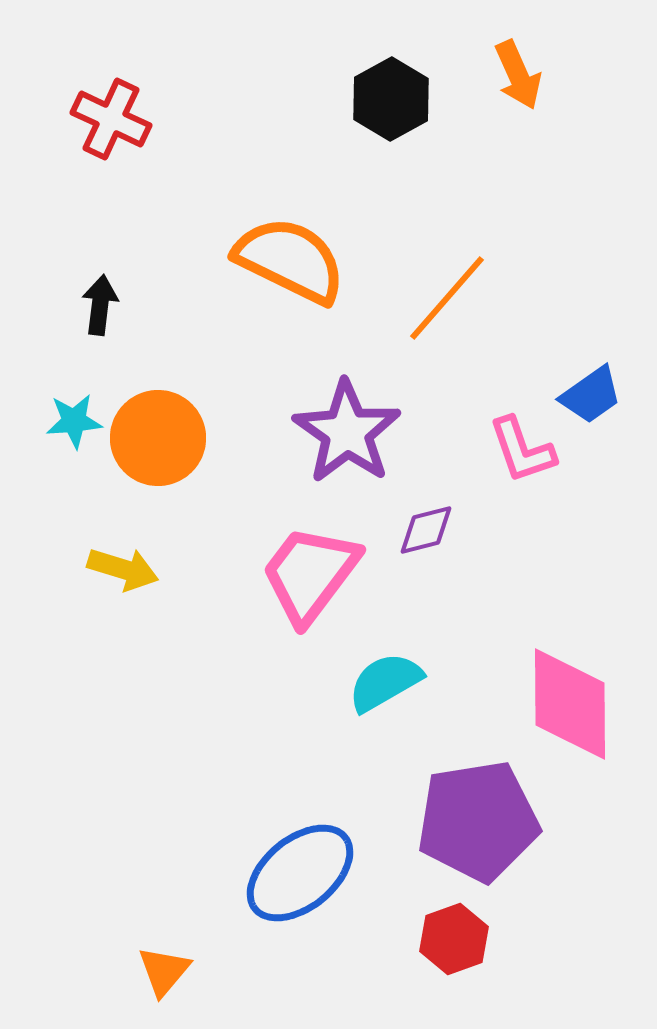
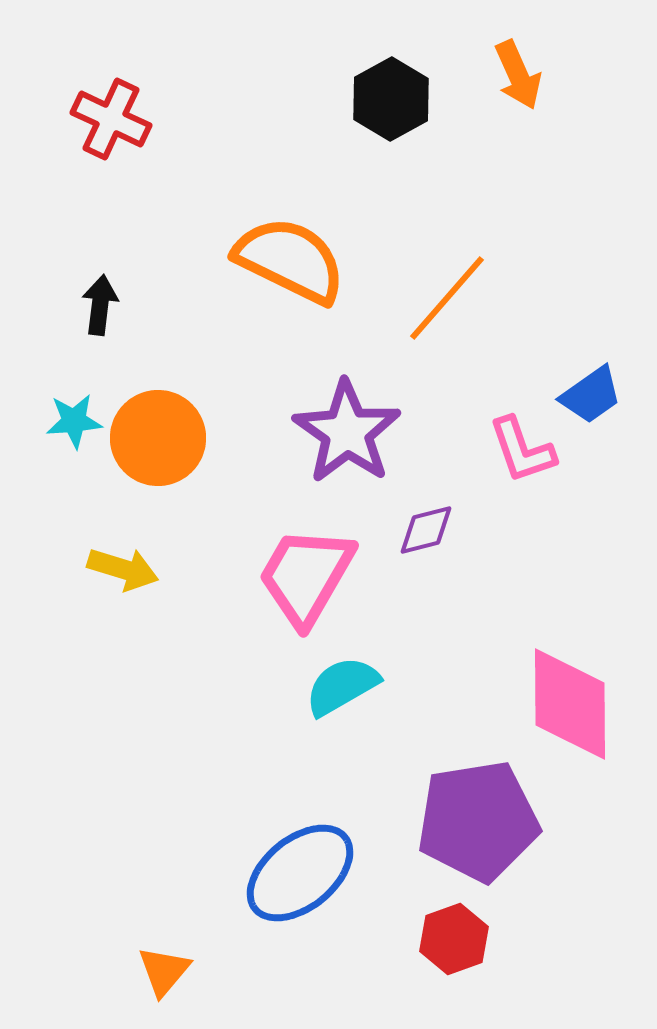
pink trapezoid: moved 4 px left, 2 px down; rotated 7 degrees counterclockwise
cyan semicircle: moved 43 px left, 4 px down
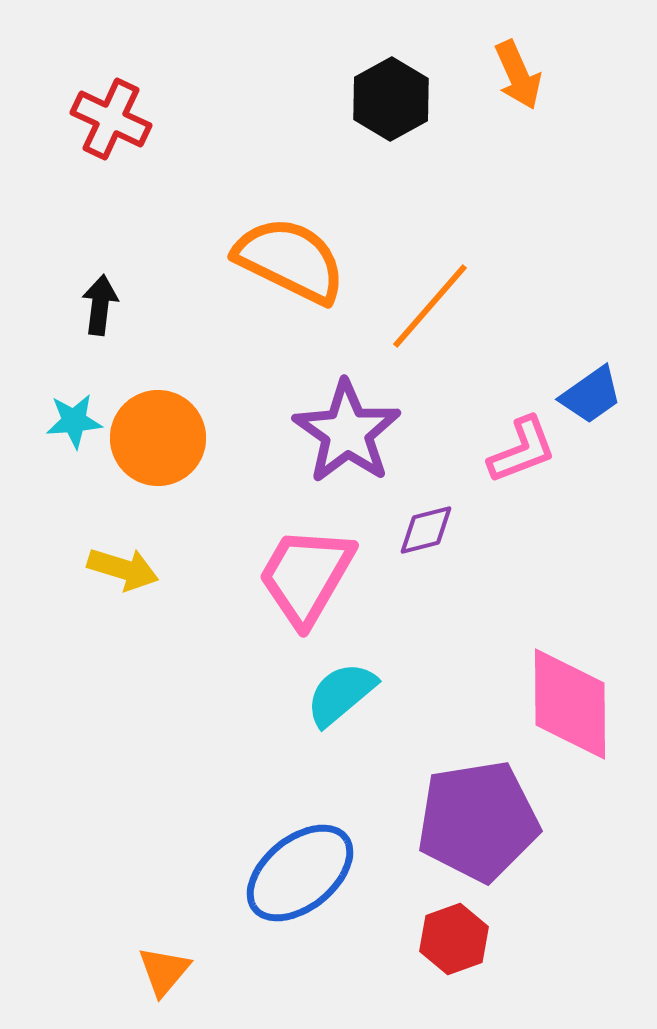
orange line: moved 17 px left, 8 px down
pink L-shape: rotated 92 degrees counterclockwise
cyan semicircle: moved 1 px left, 8 px down; rotated 10 degrees counterclockwise
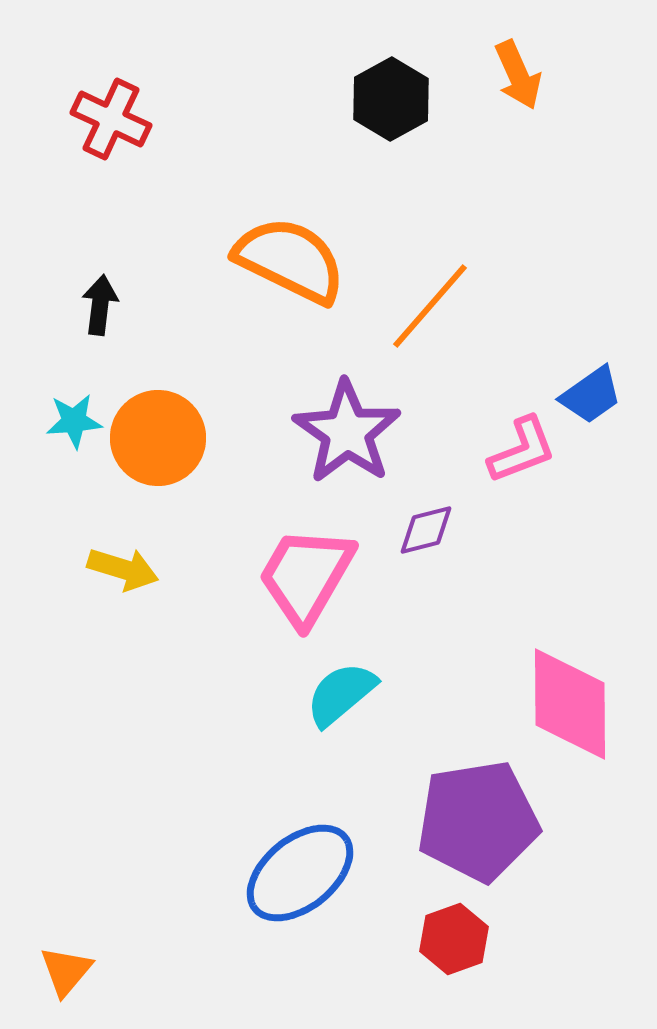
orange triangle: moved 98 px left
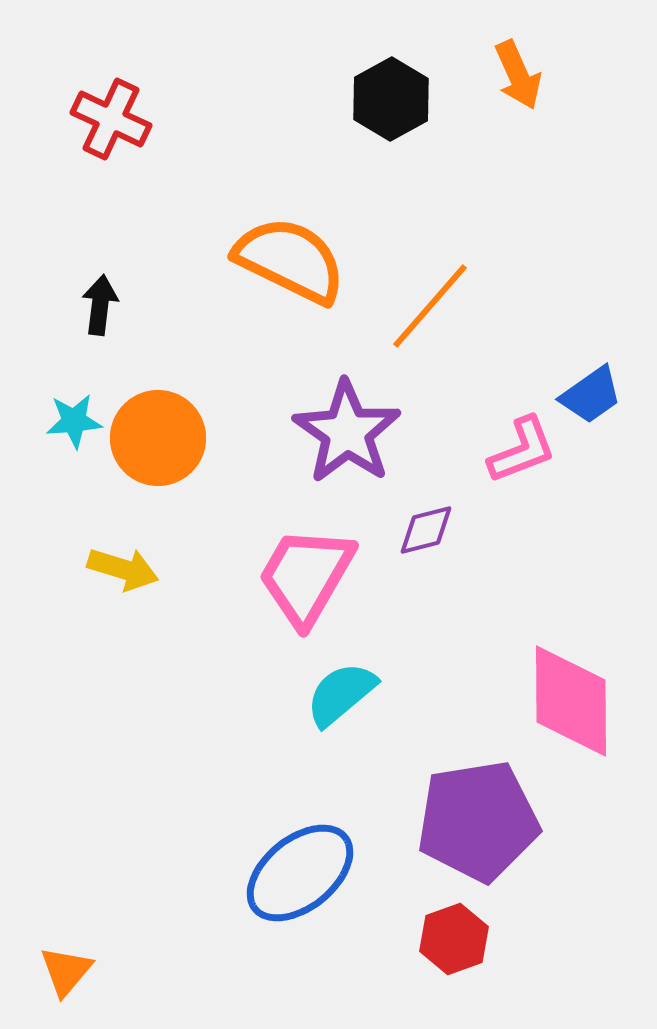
pink diamond: moved 1 px right, 3 px up
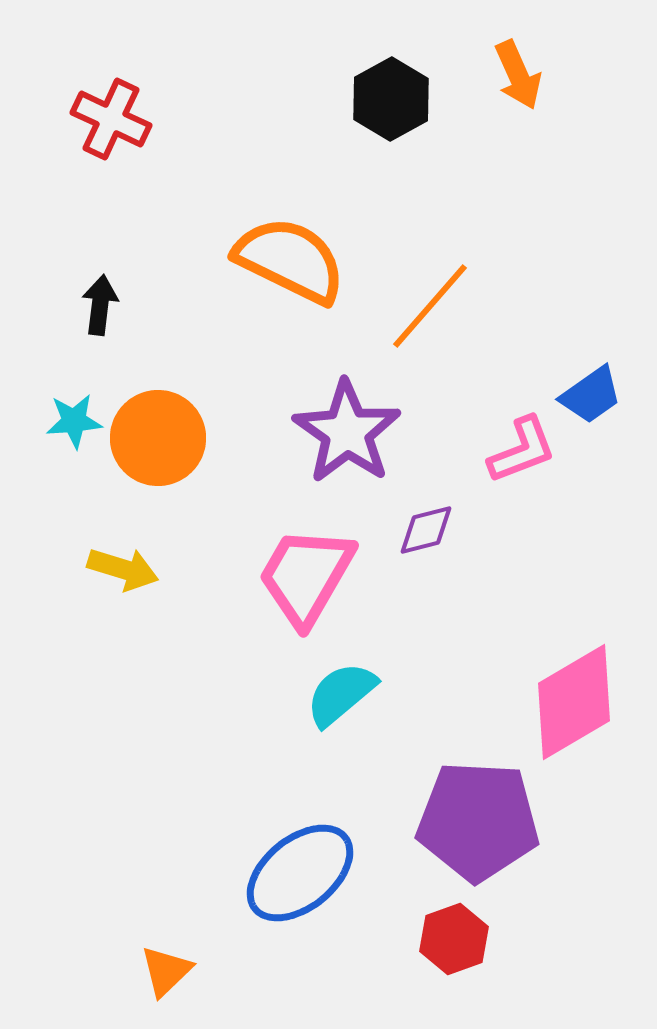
pink diamond: moved 3 px right, 1 px down; rotated 60 degrees clockwise
purple pentagon: rotated 12 degrees clockwise
orange triangle: moved 100 px right; rotated 6 degrees clockwise
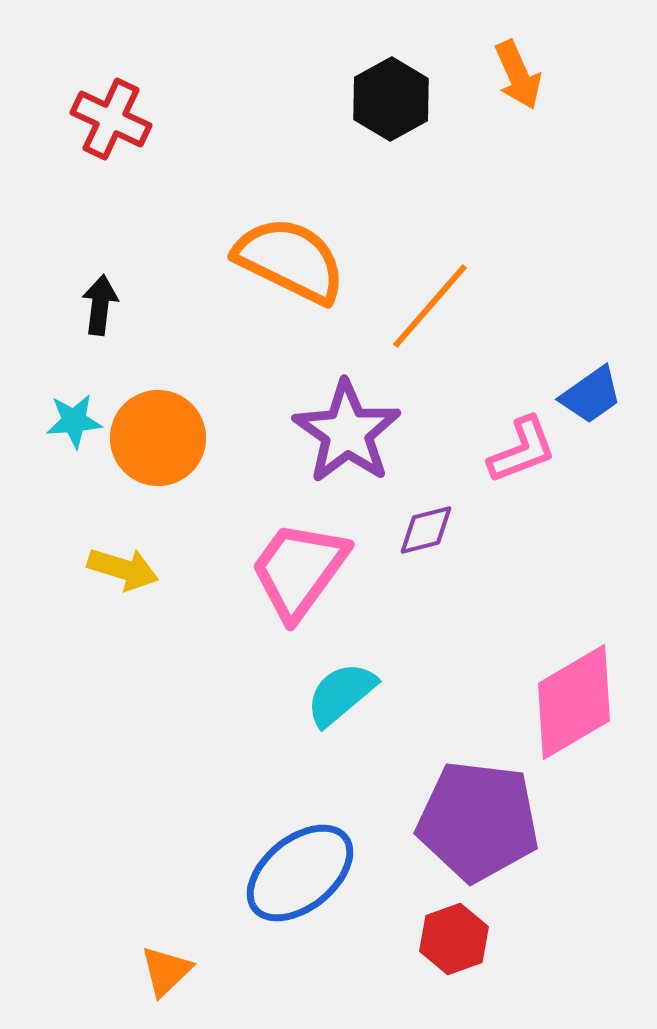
pink trapezoid: moved 7 px left, 6 px up; rotated 6 degrees clockwise
purple pentagon: rotated 4 degrees clockwise
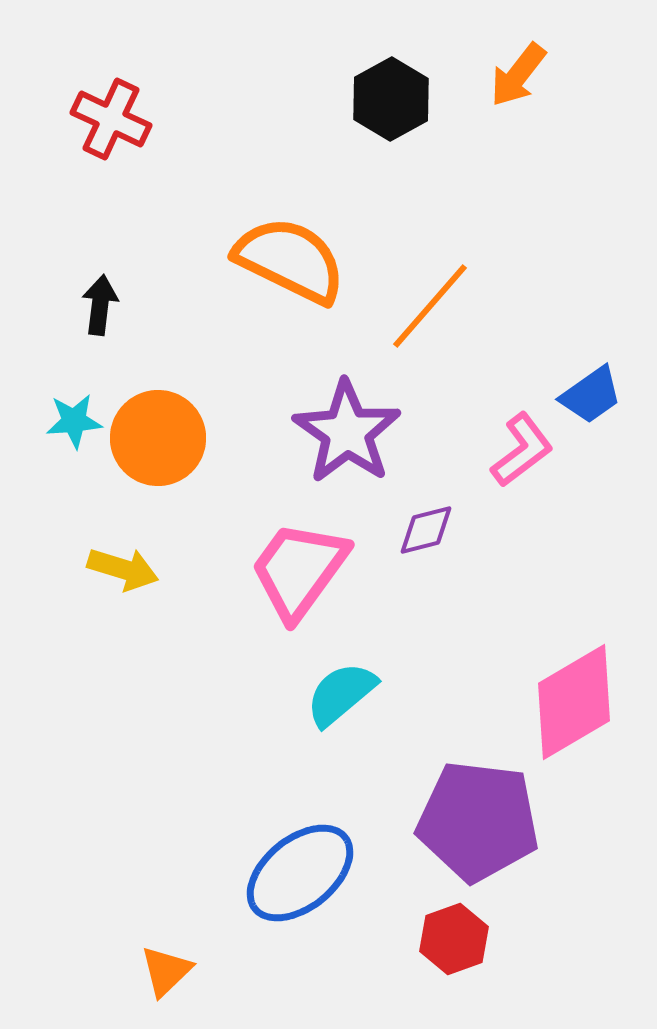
orange arrow: rotated 62 degrees clockwise
pink L-shape: rotated 16 degrees counterclockwise
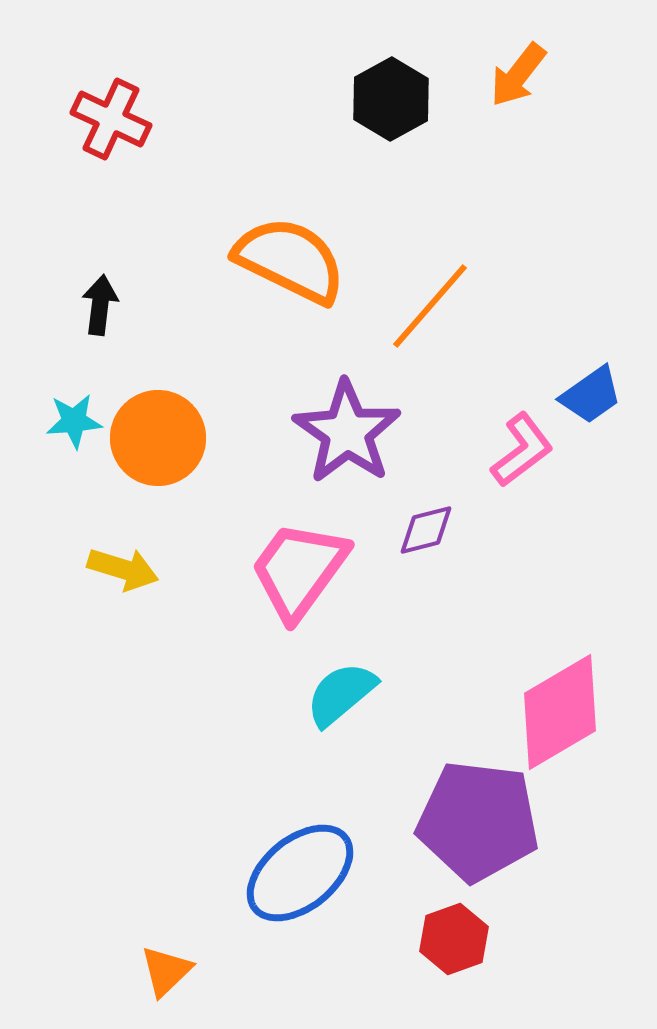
pink diamond: moved 14 px left, 10 px down
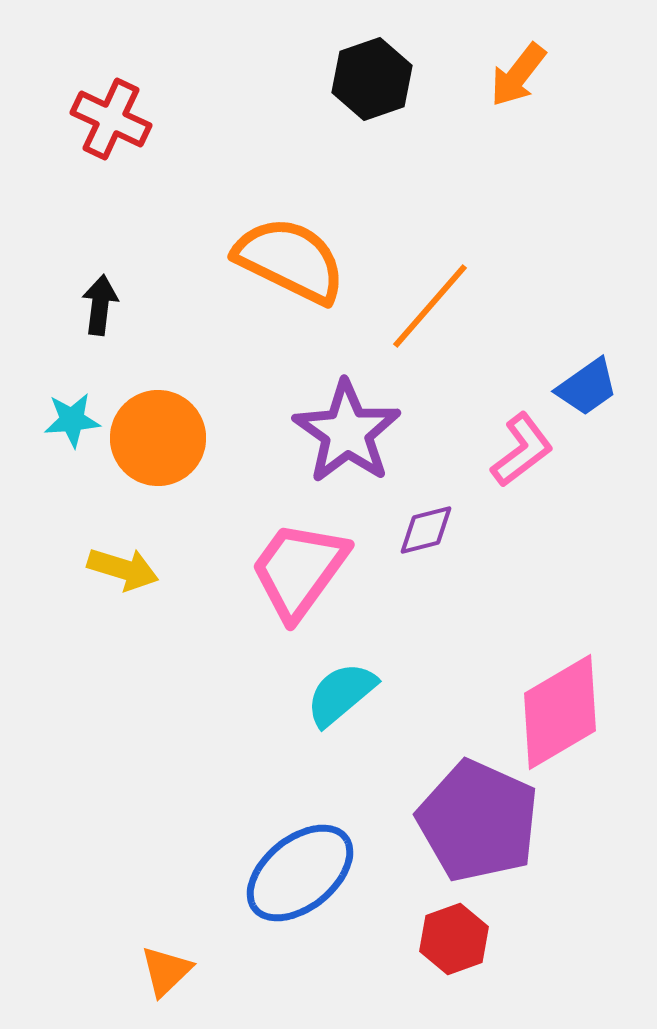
black hexagon: moved 19 px left, 20 px up; rotated 10 degrees clockwise
blue trapezoid: moved 4 px left, 8 px up
cyan star: moved 2 px left, 1 px up
purple pentagon: rotated 17 degrees clockwise
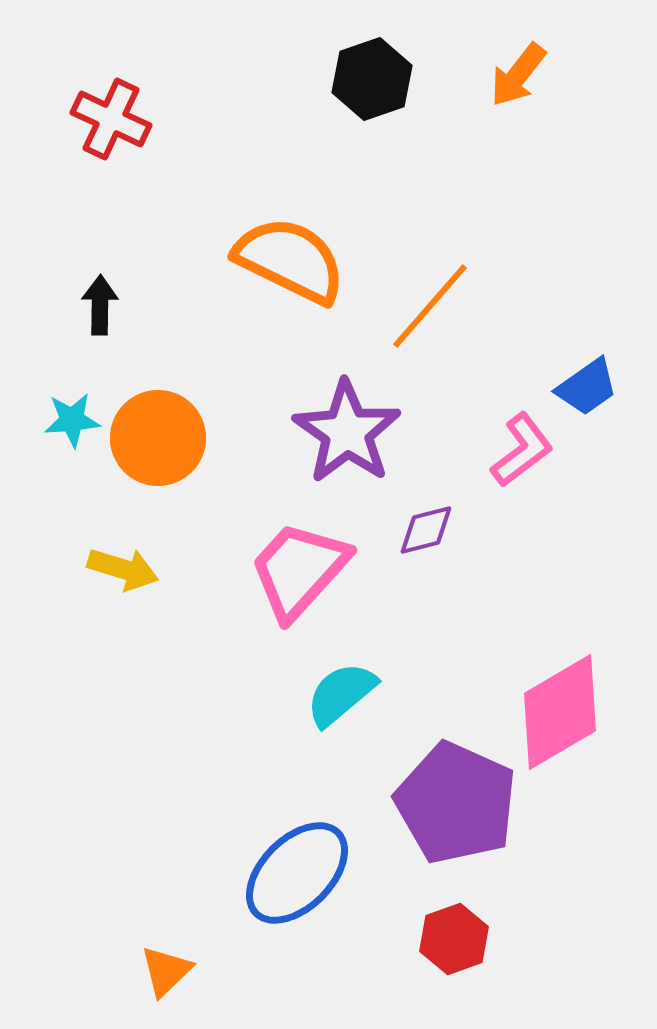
black arrow: rotated 6 degrees counterclockwise
pink trapezoid: rotated 6 degrees clockwise
purple pentagon: moved 22 px left, 18 px up
blue ellipse: moved 3 px left; rotated 6 degrees counterclockwise
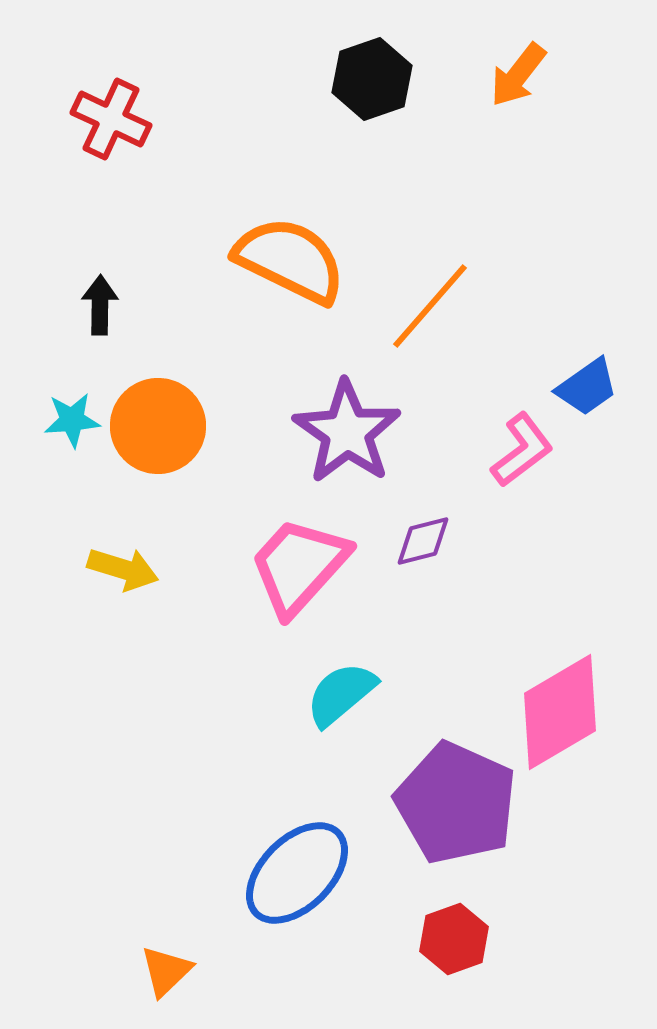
orange circle: moved 12 px up
purple diamond: moved 3 px left, 11 px down
pink trapezoid: moved 4 px up
